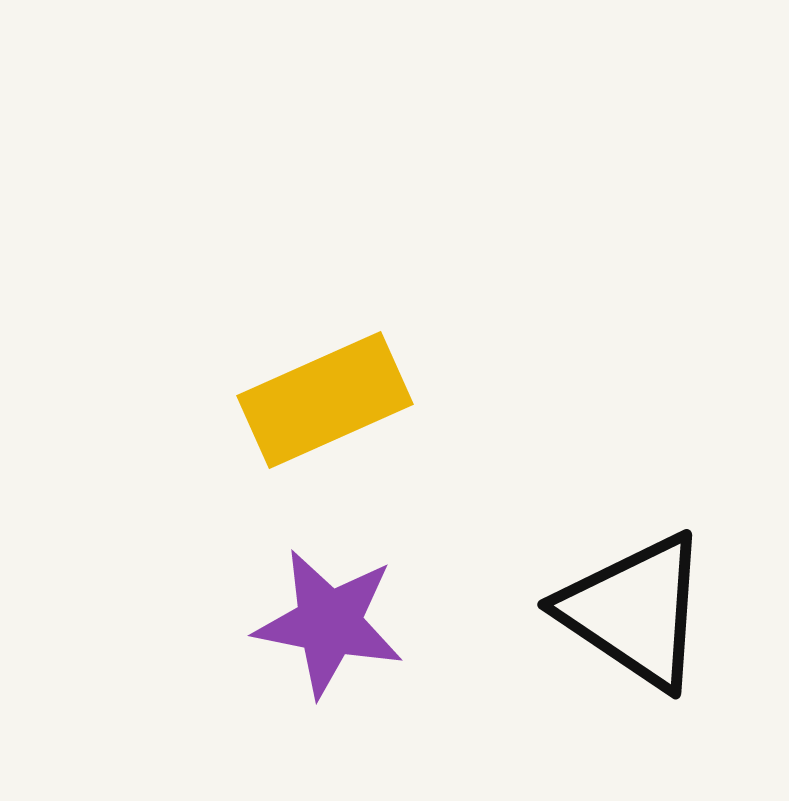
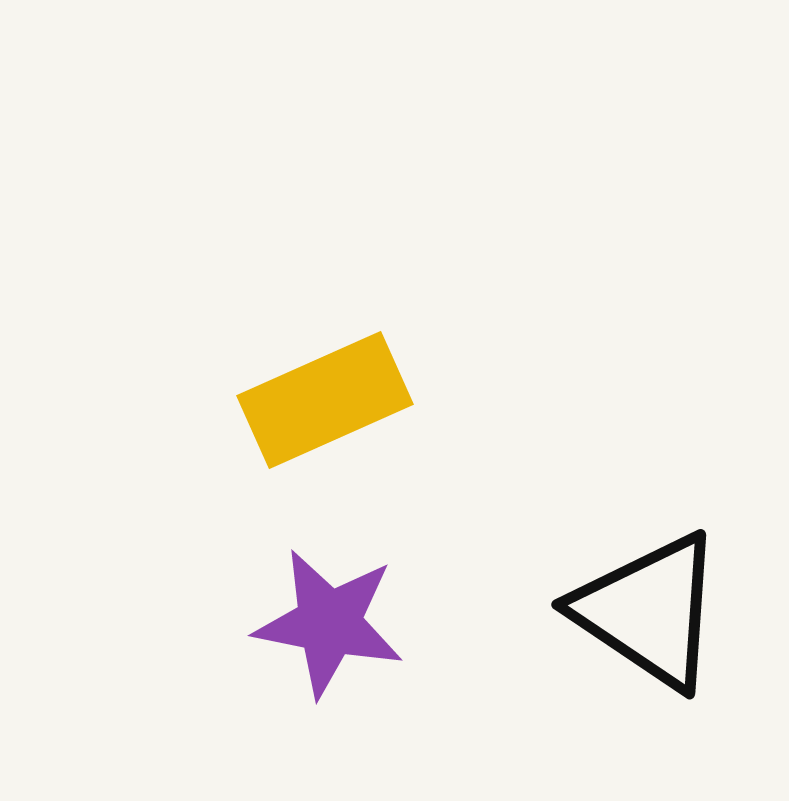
black triangle: moved 14 px right
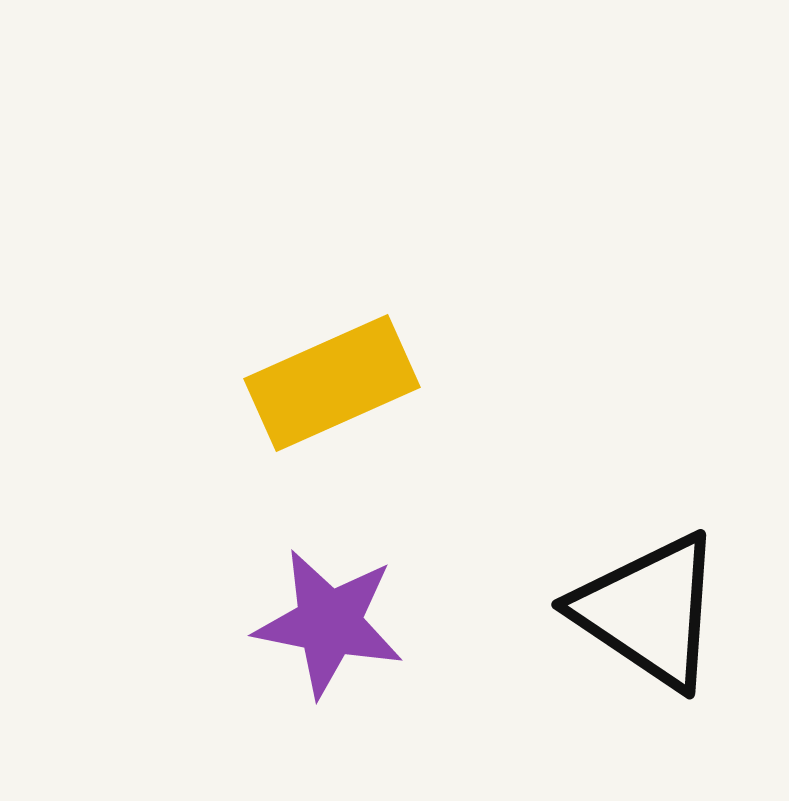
yellow rectangle: moved 7 px right, 17 px up
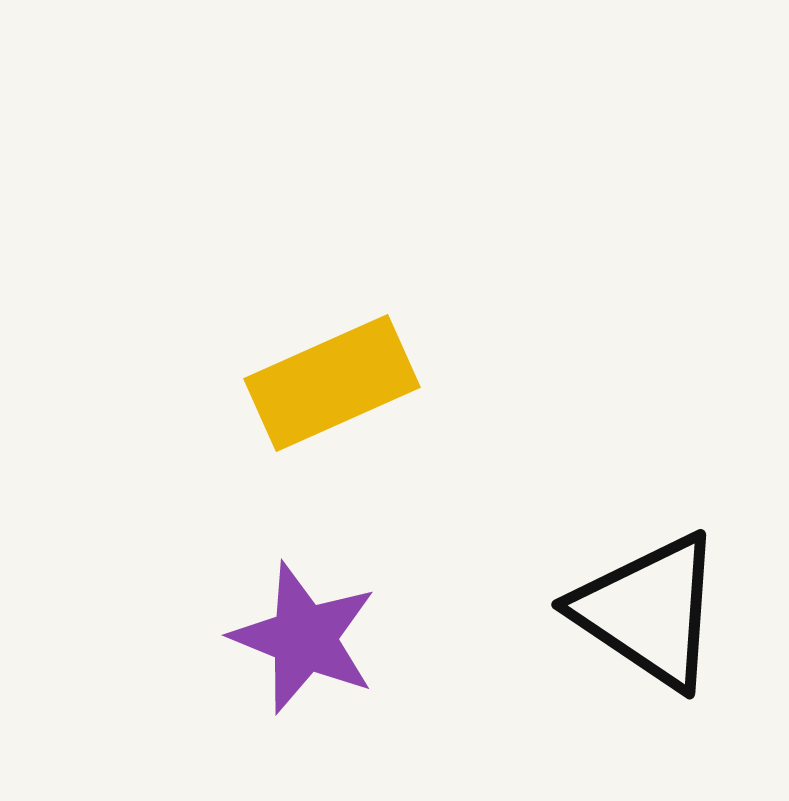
purple star: moved 25 px left, 15 px down; rotated 11 degrees clockwise
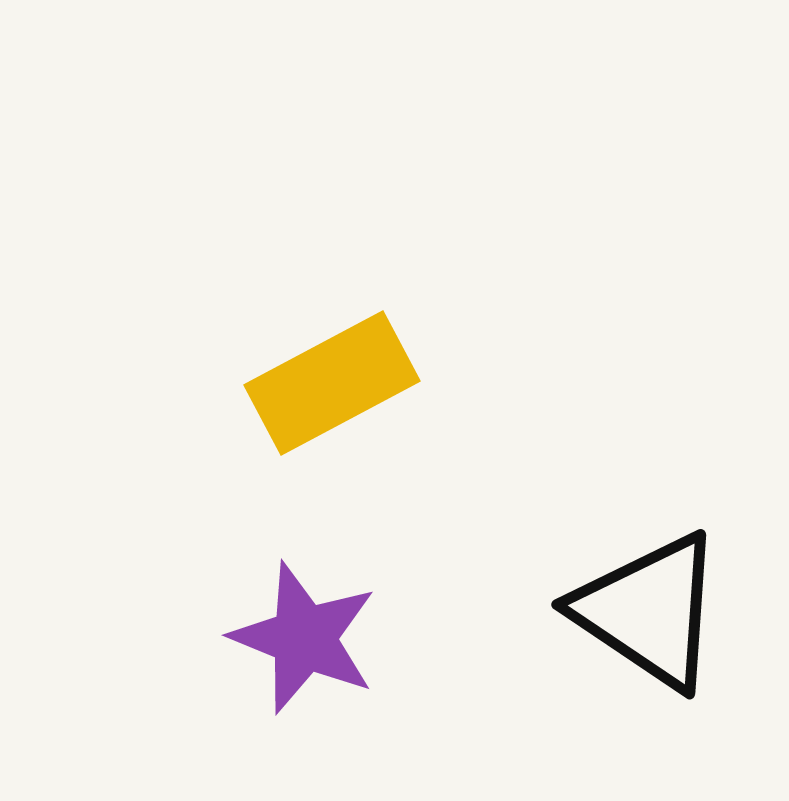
yellow rectangle: rotated 4 degrees counterclockwise
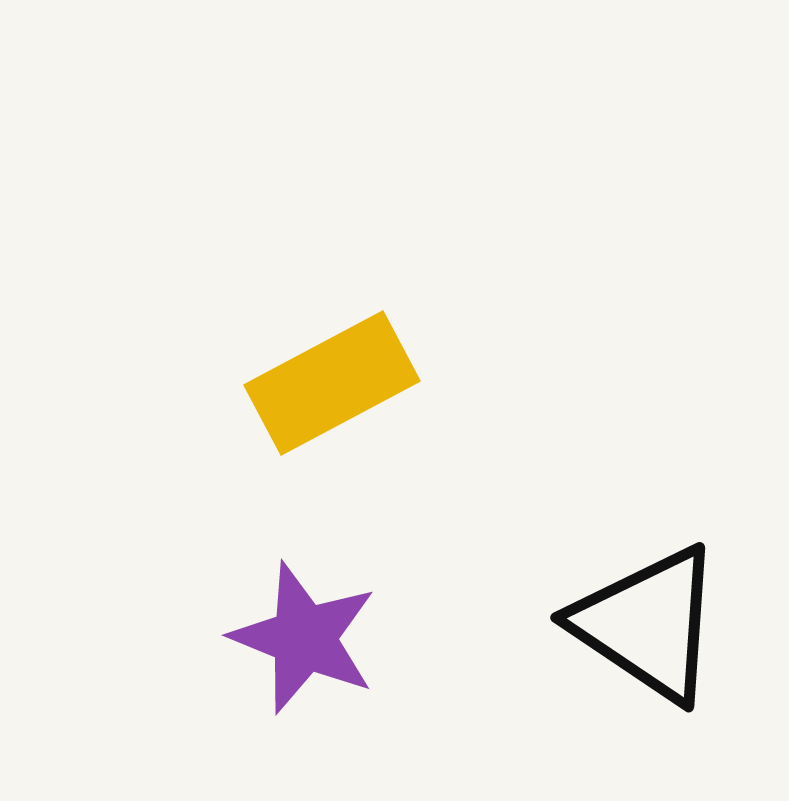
black triangle: moved 1 px left, 13 px down
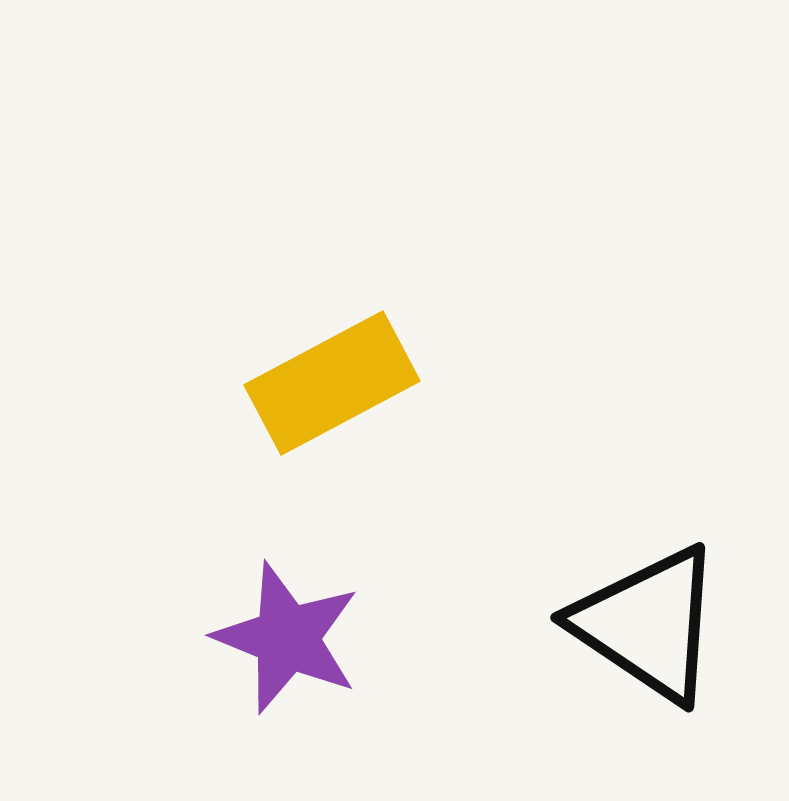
purple star: moved 17 px left
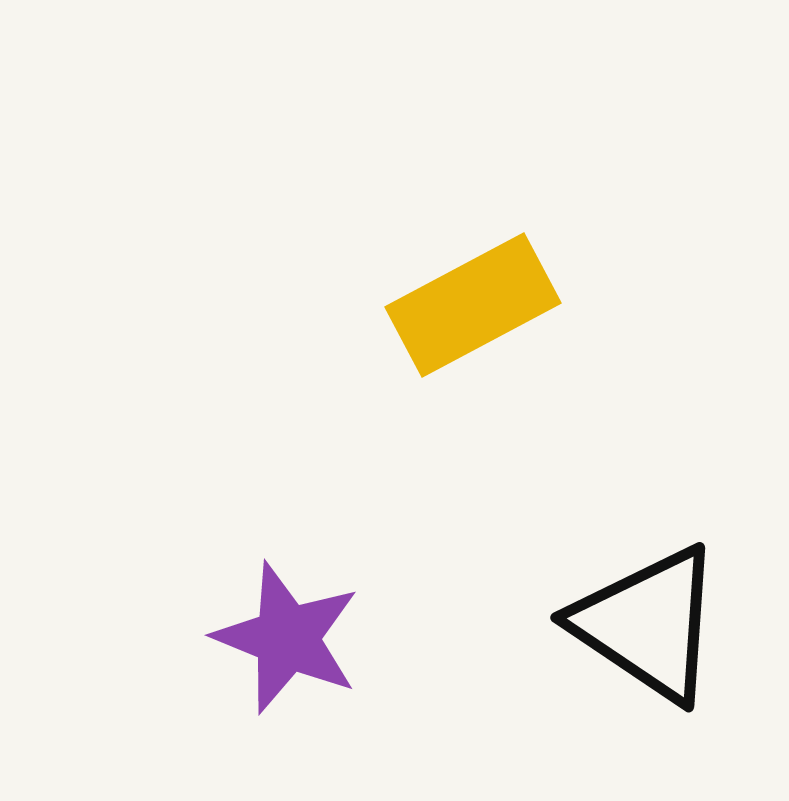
yellow rectangle: moved 141 px right, 78 px up
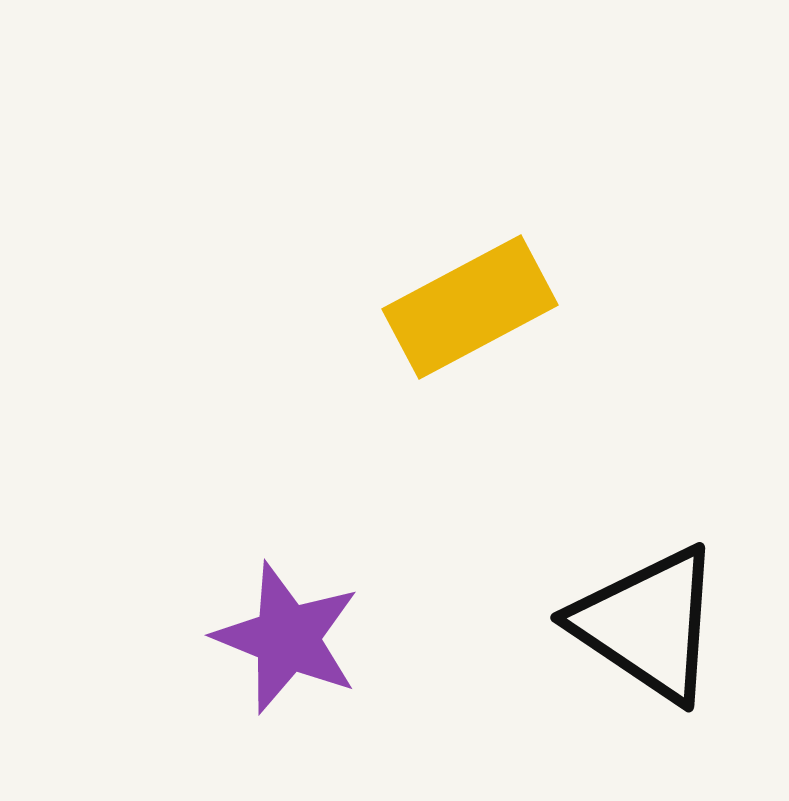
yellow rectangle: moved 3 px left, 2 px down
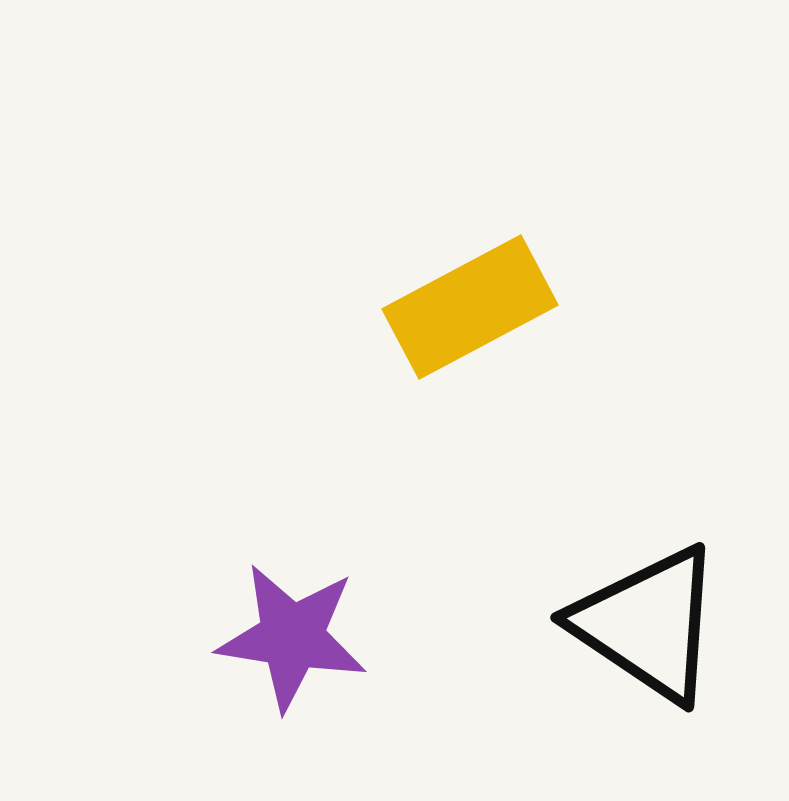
purple star: moved 5 px right, 1 px up; rotated 13 degrees counterclockwise
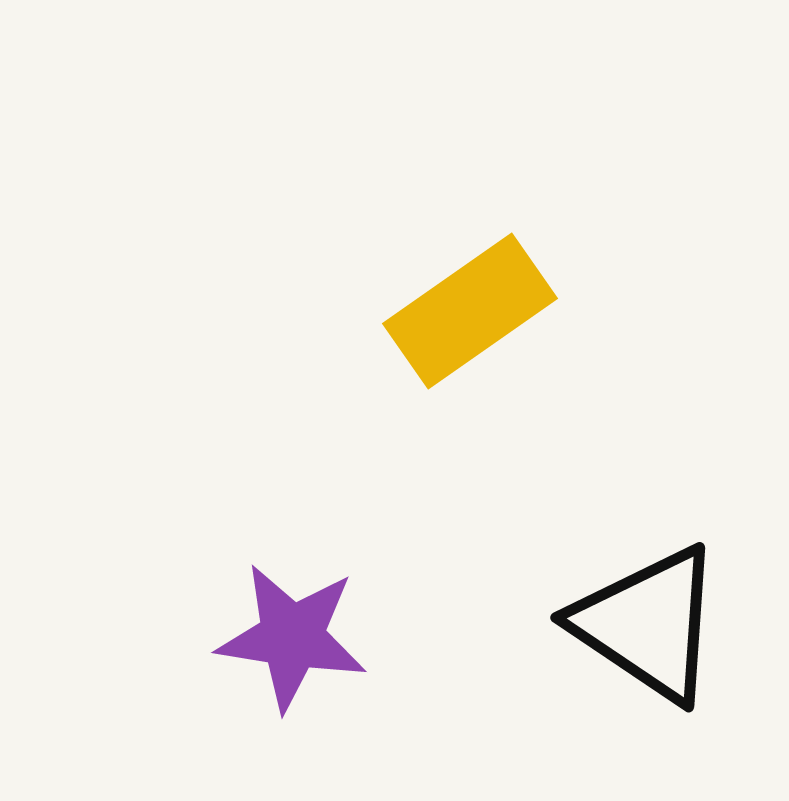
yellow rectangle: moved 4 px down; rotated 7 degrees counterclockwise
